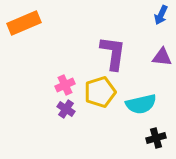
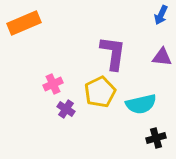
pink cross: moved 12 px left, 1 px up
yellow pentagon: rotated 8 degrees counterclockwise
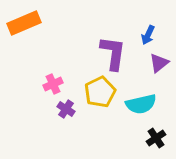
blue arrow: moved 13 px left, 20 px down
purple triangle: moved 3 px left, 6 px down; rotated 45 degrees counterclockwise
black cross: rotated 18 degrees counterclockwise
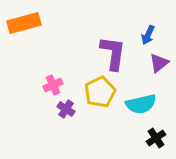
orange rectangle: rotated 8 degrees clockwise
pink cross: moved 1 px down
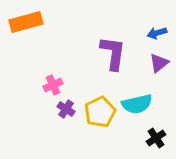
orange rectangle: moved 2 px right, 1 px up
blue arrow: moved 9 px right, 2 px up; rotated 48 degrees clockwise
yellow pentagon: moved 20 px down
cyan semicircle: moved 4 px left
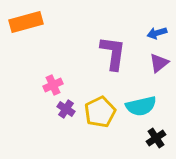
cyan semicircle: moved 4 px right, 2 px down
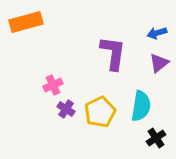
cyan semicircle: rotated 68 degrees counterclockwise
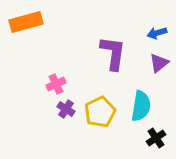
pink cross: moved 3 px right, 1 px up
